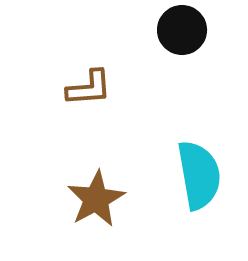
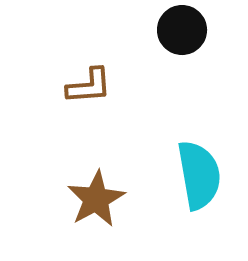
brown L-shape: moved 2 px up
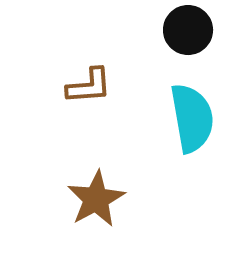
black circle: moved 6 px right
cyan semicircle: moved 7 px left, 57 px up
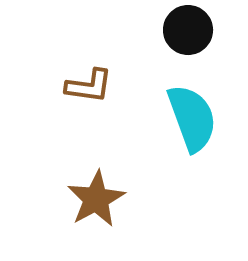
brown L-shape: rotated 12 degrees clockwise
cyan semicircle: rotated 10 degrees counterclockwise
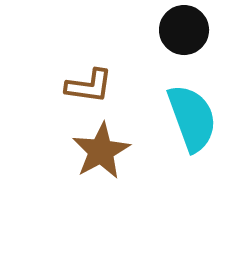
black circle: moved 4 px left
brown star: moved 5 px right, 48 px up
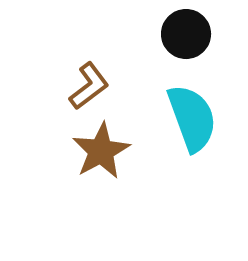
black circle: moved 2 px right, 4 px down
brown L-shape: rotated 45 degrees counterclockwise
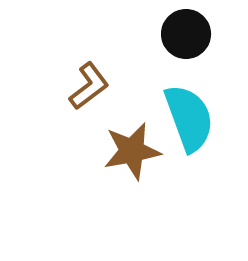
cyan semicircle: moved 3 px left
brown star: moved 31 px right; rotated 18 degrees clockwise
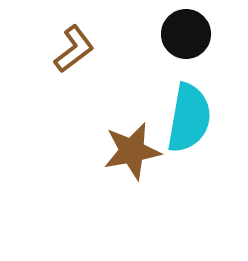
brown L-shape: moved 15 px left, 37 px up
cyan semicircle: rotated 30 degrees clockwise
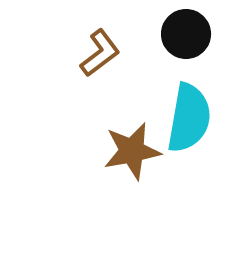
brown L-shape: moved 26 px right, 4 px down
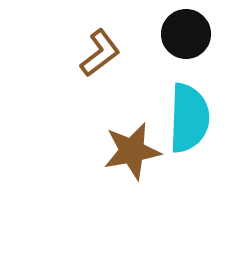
cyan semicircle: rotated 8 degrees counterclockwise
